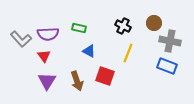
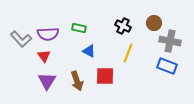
red square: rotated 18 degrees counterclockwise
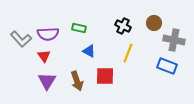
gray cross: moved 4 px right, 1 px up
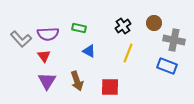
black cross: rotated 28 degrees clockwise
red square: moved 5 px right, 11 px down
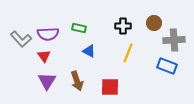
black cross: rotated 35 degrees clockwise
gray cross: rotated 15 degrees counterclockwise
